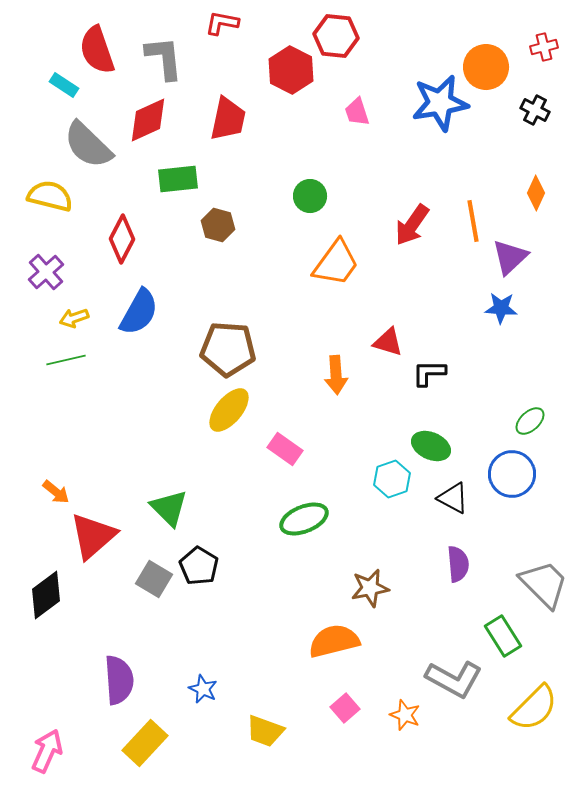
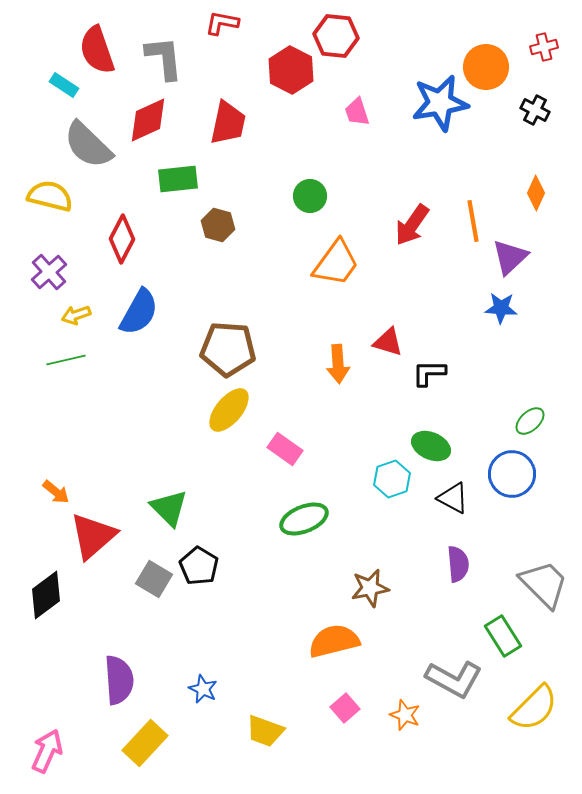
red trapezoid at (228, 119): moved 4 px down
purple cross at (46, 272): moved 3 px right
yellow arrow at (74, 318): moved 2 px right, 3 px up
orange arrow at (336, 375): moved 2 px right, 11 px up
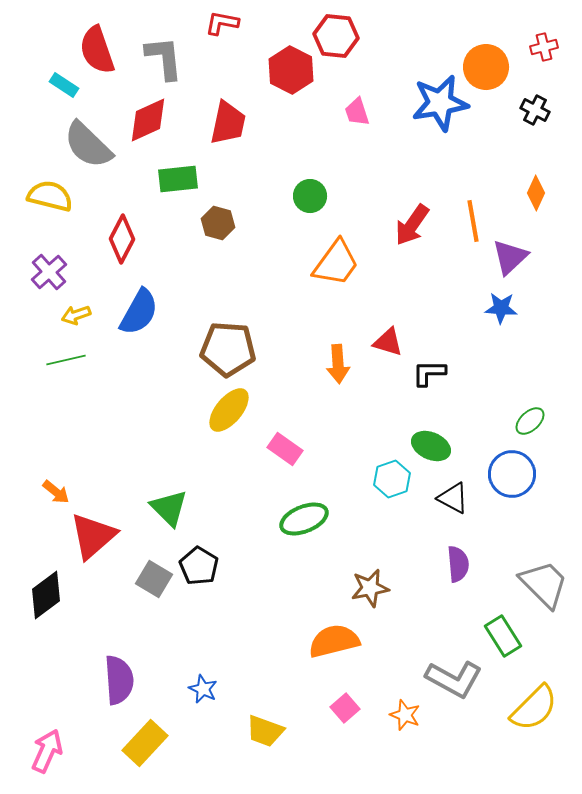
brown hexagon at (218, 225): moved 2 px up
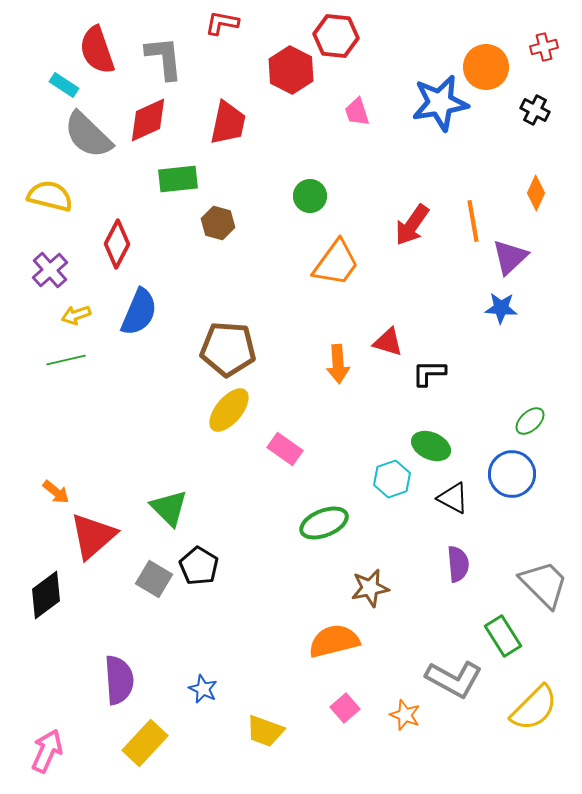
gray semicircle at (88, 145): moved 10 px up
red diamond at (122, 239): moved 5 px left, 5 px down
purple cross at (49, 272): moved 1 px right, 2 px up
blue semicircle at (139, 312): rotated 6 degrees counterclockwise
green ellipse at (304, 519): moved 20 px right, 4 px down
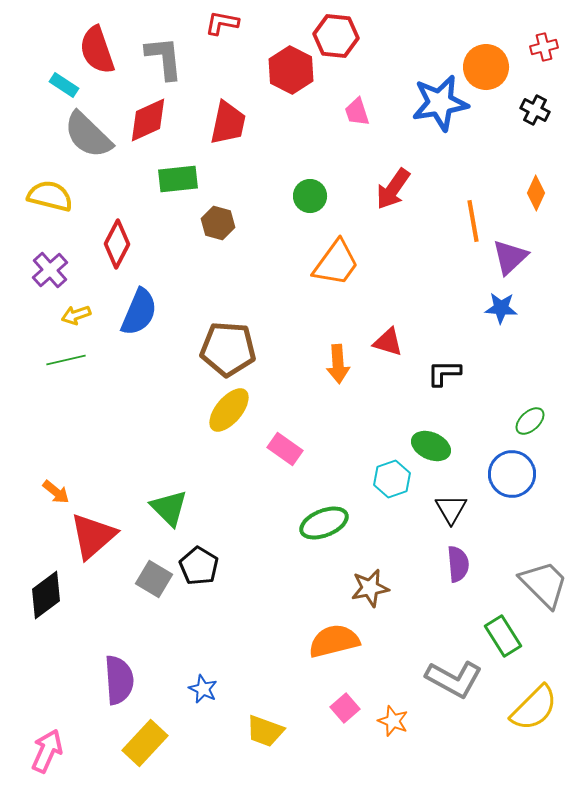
red arrow at (412, 225): moved 19 px left, 36 px up
black L-shape at (429, 373): moved 15 px right
black triangle at (453, 498): moved 2 px left, 11 px down; rotated 32 degrees clockwise
orange star at (405, 715): moved 12 px left, 6 px down
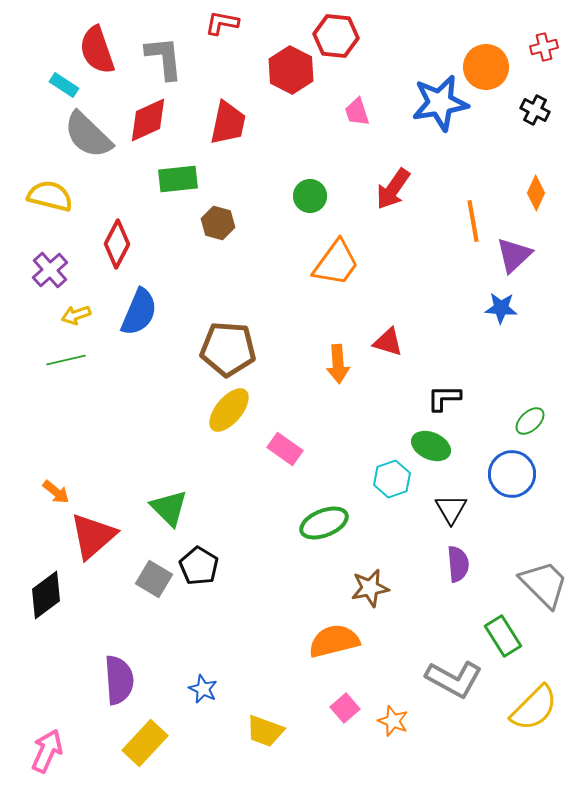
purple triangle at (510, 257): moved 4 px right, 2 px up
black L-shape at (444, 373): moved 25 px down
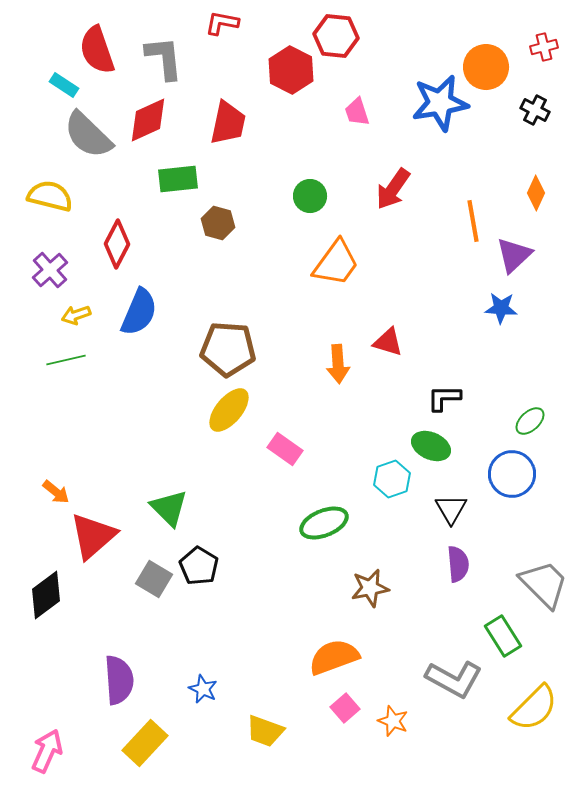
orange semicircle at (334, 641): moved 16 px down; rotated 6 degrees counterclockwise
